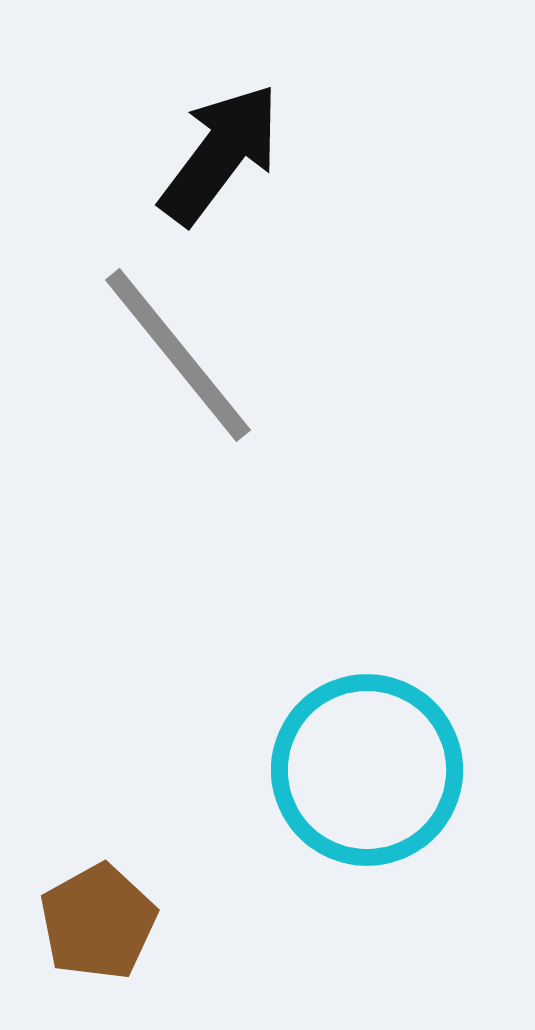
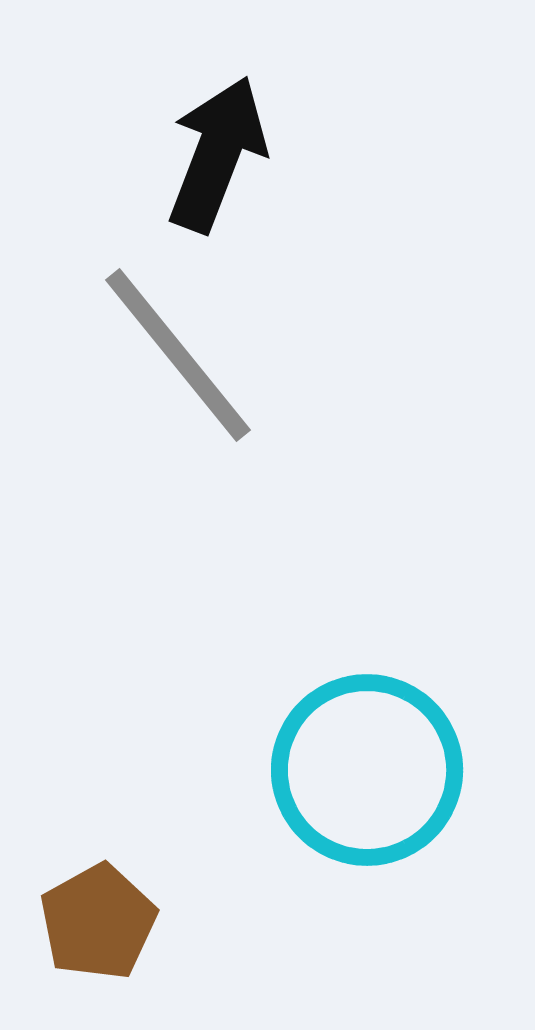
black arrow: moved 3 px left; rotated 16 degrees counterclockwise
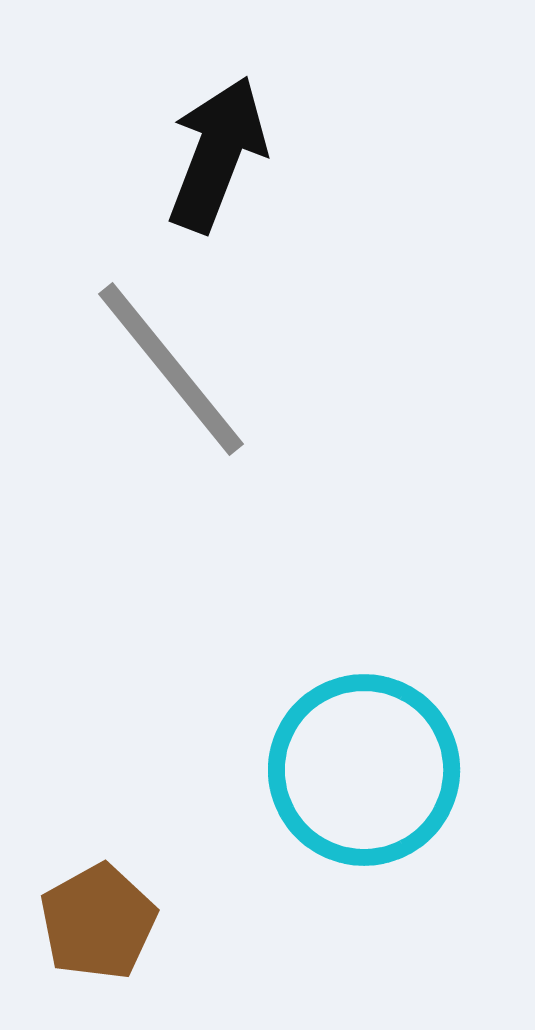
gray line: moved 7 px left, 14 px down
cyan circle: moved 3 px left
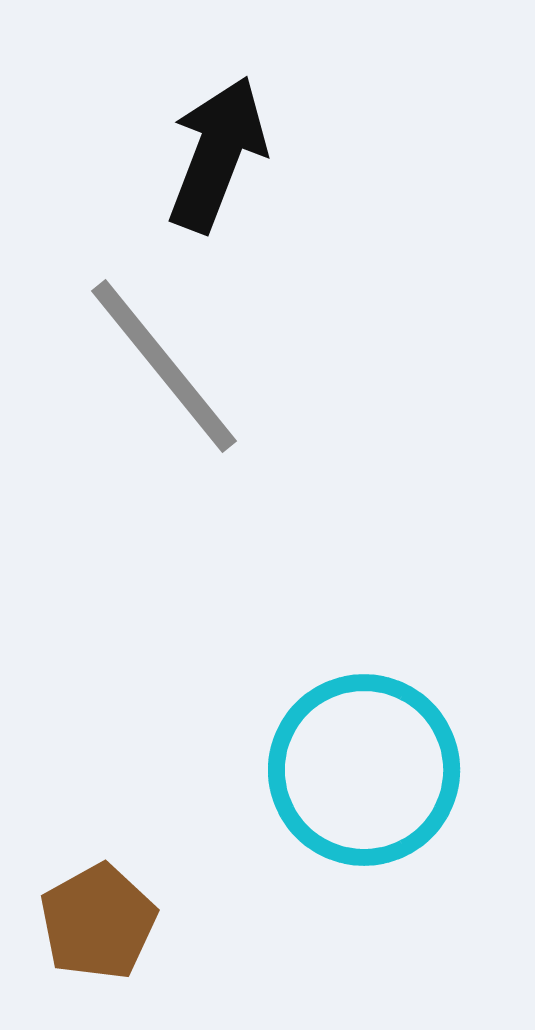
gray line: moved 7 px left, 3 px up
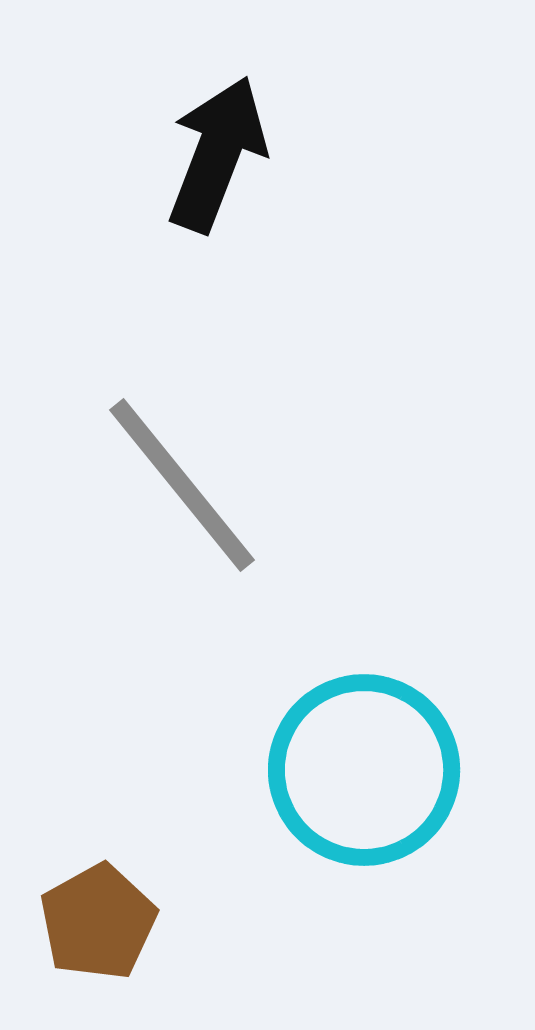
gray line: moved 18 px right, 119 px down
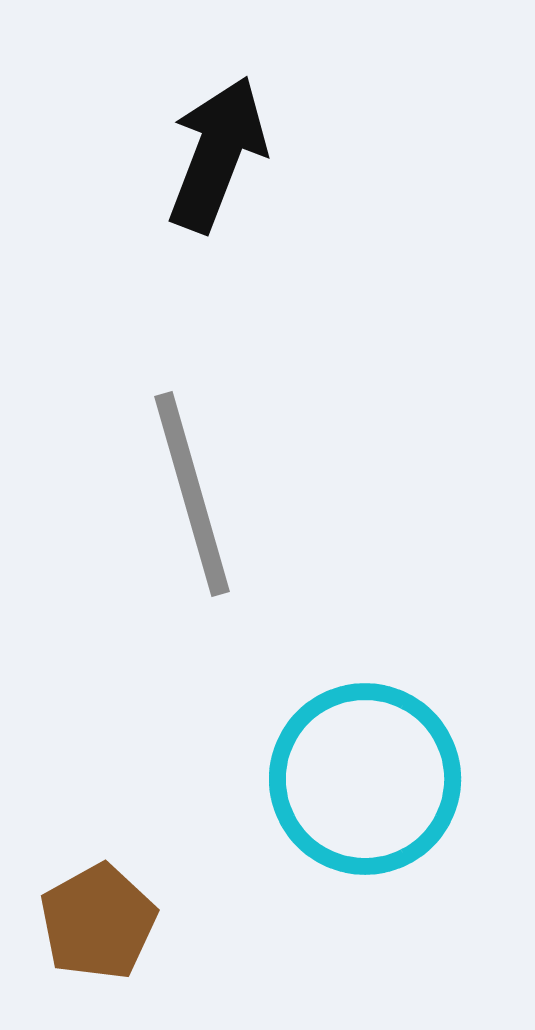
gray line: moved 10 px right, 9 px down; rotated 23 degrees clockwise
cyan circle: moved 1 px right, 9 px down
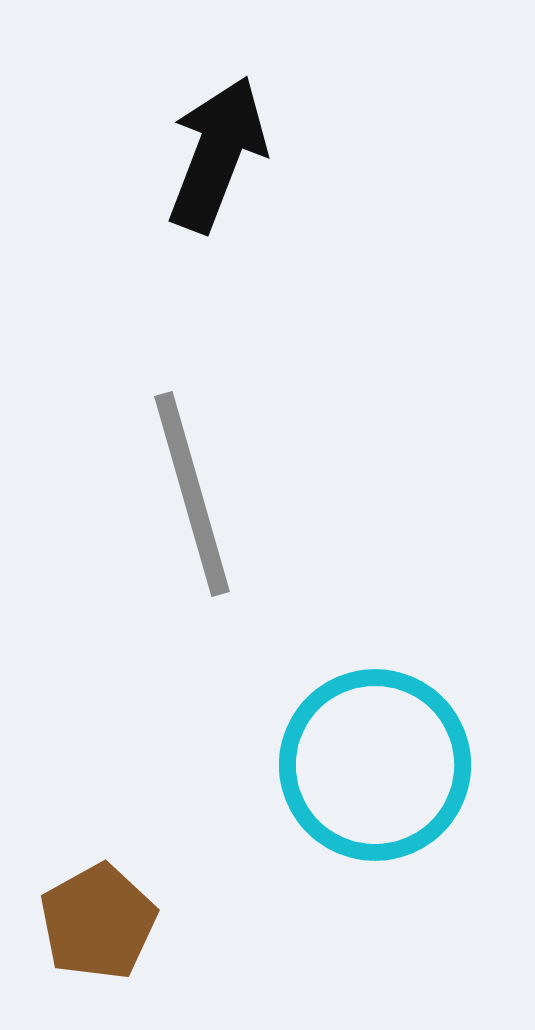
cyan circle: moved 10 px right, 14 px up
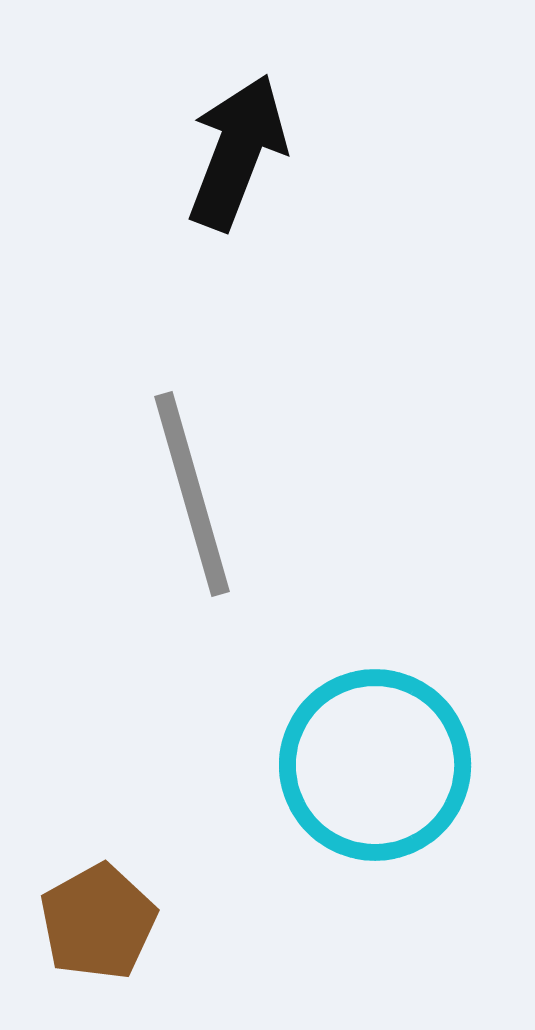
black arrow: moved 20 px right, 2 px up
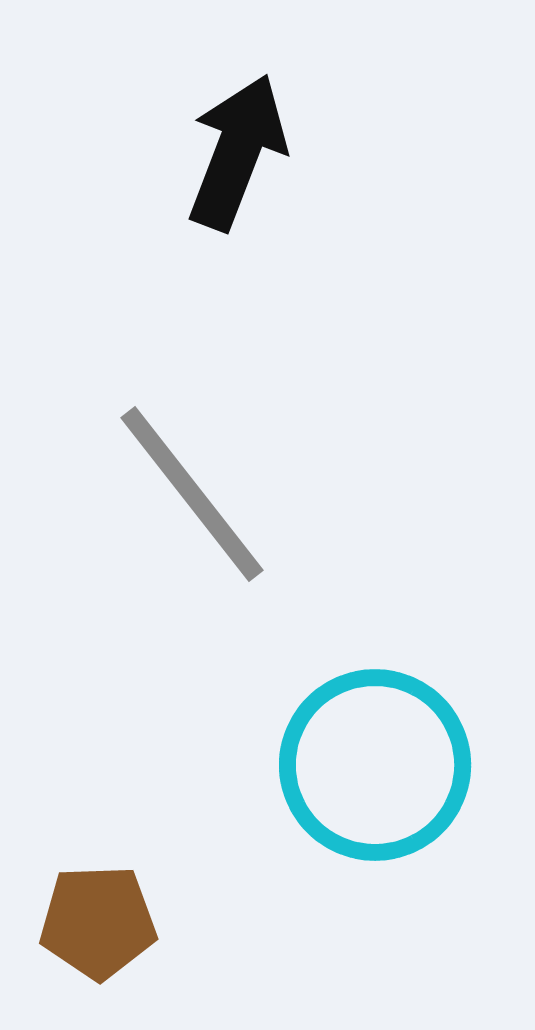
gray line: rotated 22 degrees counterclockwise
brown pentagon: rotated 27 degrees clockwise
